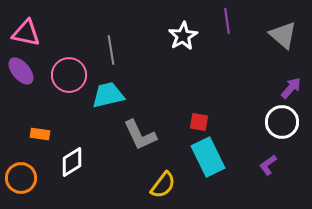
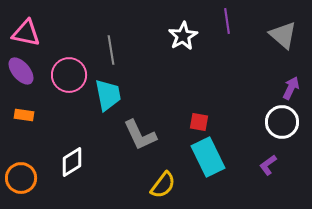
purple arrow: rotated 15 degrees counterclockwise
cyan trapezoid: rotated 92 degrees clockwise
orange rectangle: moved 16 px left, 19 px up
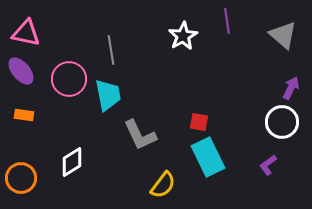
pink circle: moved 4 px down
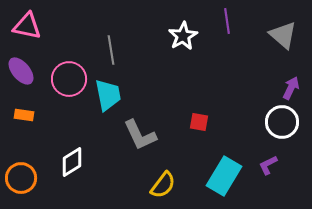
pink triangle: moved 1 px right, 7 px up
cyan rectangle: moved 16 px right, 19 px down; rotated 57 degrees clockwise
purple L-shape: rotated 10 degrees clockwise
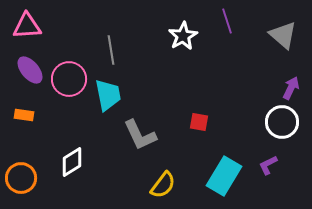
purple line: rotated 10 degrees counterclockwise
pink triangle: rotated 16 degrees counterclockwise
purple ellipse: moved 9 px right, 1 px up
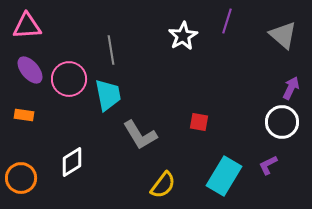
purple line: rotated 35 degrees clockwise
gray L-shape: rotated 6 degrees counterclockwise
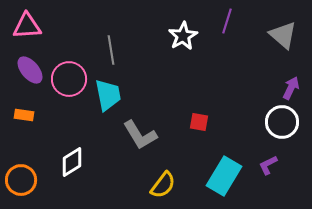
orange circle: moved 2 px down
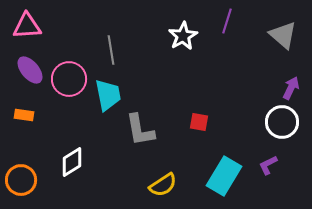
gray L-shape: moved 5 px up; rotated 21 degrees clockwise
yellow semicircle: rotated 20 degrees clockwise
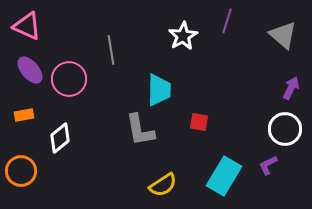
pink triangle: rotated 28 degrees clockwise
cyan trapezoid: moved 51 px right, 5 px up; rotated 12 degrees clockwise
orange rectangle: rotated 18 degrees counterclockwise
white circle: moved 3 px right, 7 px down
white diamond: moved 12 px left, 24 px up; rotated 8 degrees counterclockwise
orange circle: moved 9 px up
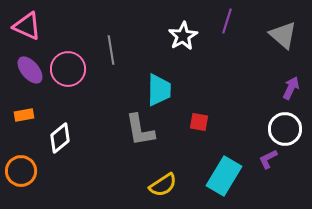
pink circle: moved 1 px left, 10 px up
purple L-shape: moved 6 px up
